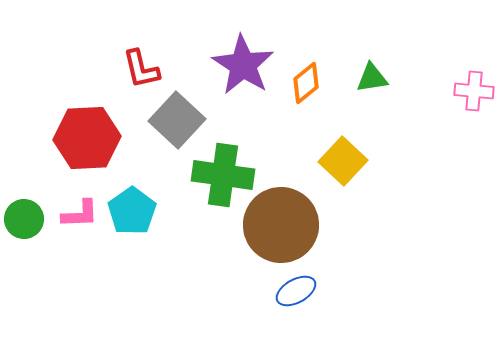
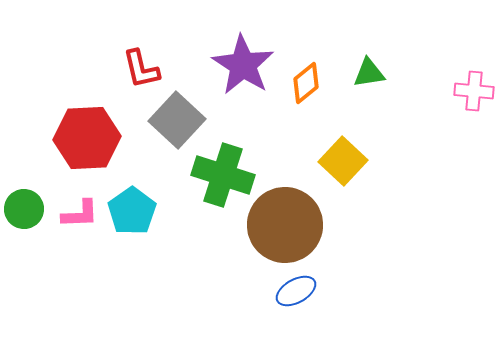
green triangle: moved 3 px left, 5 px up
green cross: rotated 10 degrees clockwise
green circle: moved 10 px up
brown circle: moved 4 px right
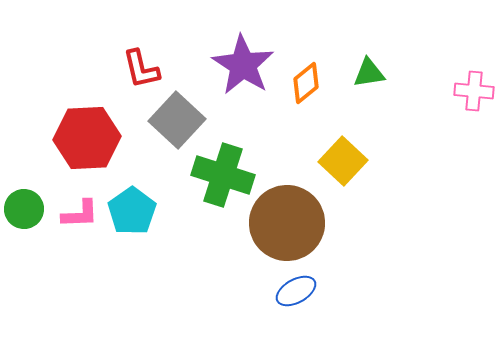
brown circle: moved 2 px right, 2 px up
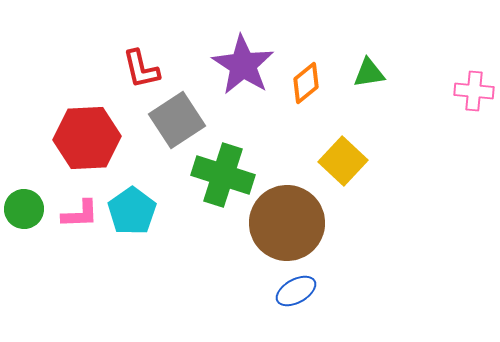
gray square: rotated 14 degrees clockwise
